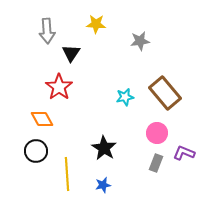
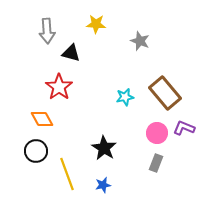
gray star: rotated 30 degrees clockwise
black triangle: rotated 48 degrees counterclockwise
purple L-shape: moved 25 px up
yellow line: rotated 16 degrees counterclockwise
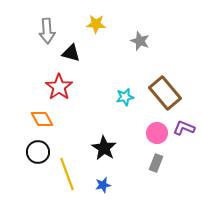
black circle: moved 2 px right, 1 px down
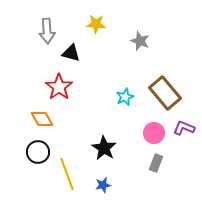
cyan star: rotated 12 degrees counterclockwise
pink circle: moved 3 px left
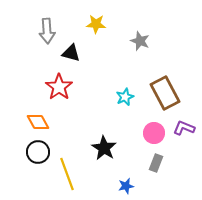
brown rectangle: rotated 12 degrees clockwise
orange diamond: moved 4 px left, 3 px down
blue star: moved 23 px right, 1 px down
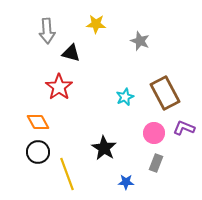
blue star: moved 4 px up; rotated 14 degrees clockwise
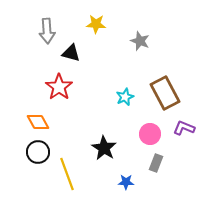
pink circle: moved 4 px left, 1 px down
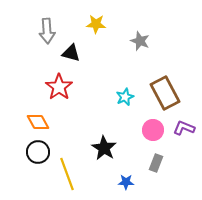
pink circle: moved 3 px right, 4 px up
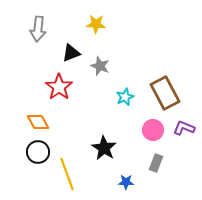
gray arrow: moved 9 px left, 2 px up; rotated 10 degrees clockwise
gray star: moved 40 px left, 25 px down
black triangle: rotated 36 degrees counterclockwise
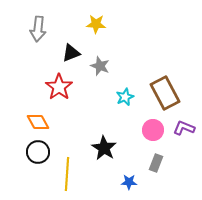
yellow line: rotated 24 degrees clockwise
blue star: moved 3 px right
